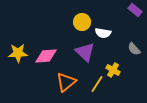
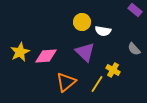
white semicircle: moved 2 px up
yellow star: moved 2 px right, 1 px up; rotated 24 degrees counterclockwise
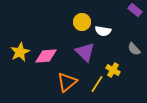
orange triangle: moved 1 px right
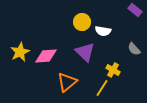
yellow line: moved 5 px right, 4 px down
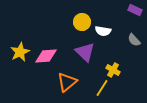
purple rectangle: rotated 16 degrees counterclockwise
gray semicircle: moved 9 px up
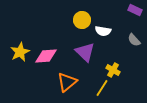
yellow circle: moved 2 px up
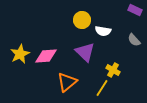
yellow star: moved 2 px down
